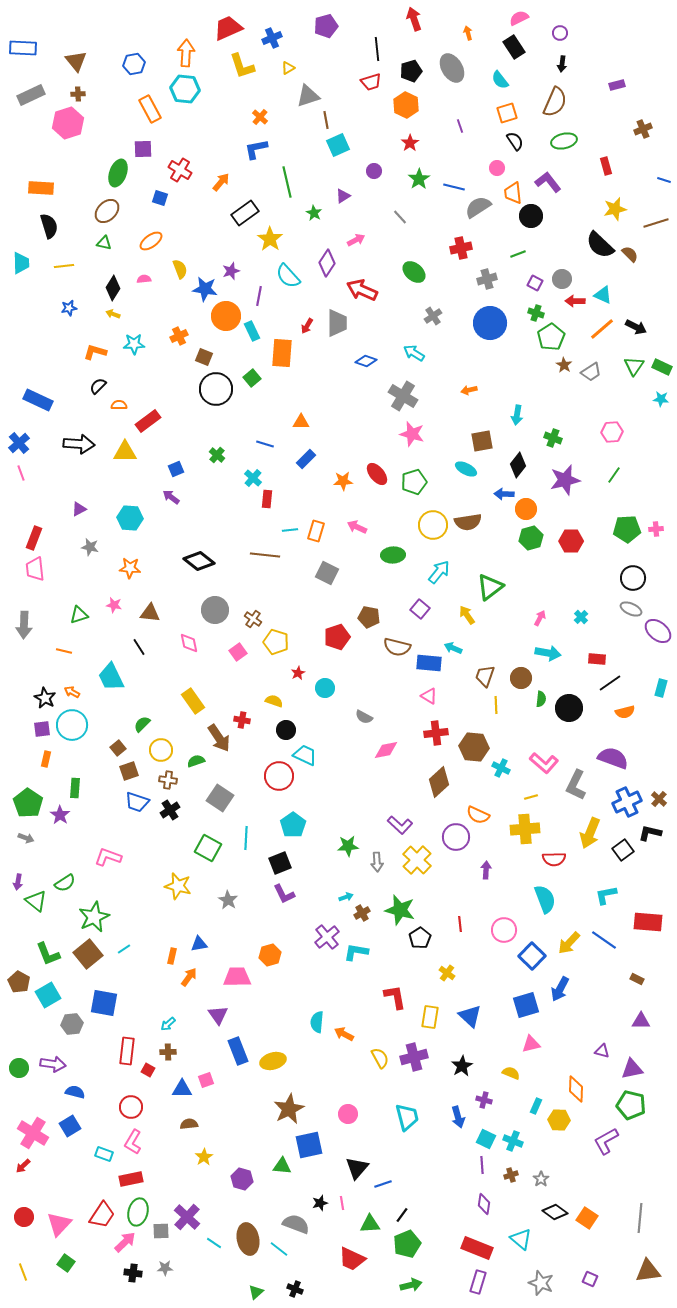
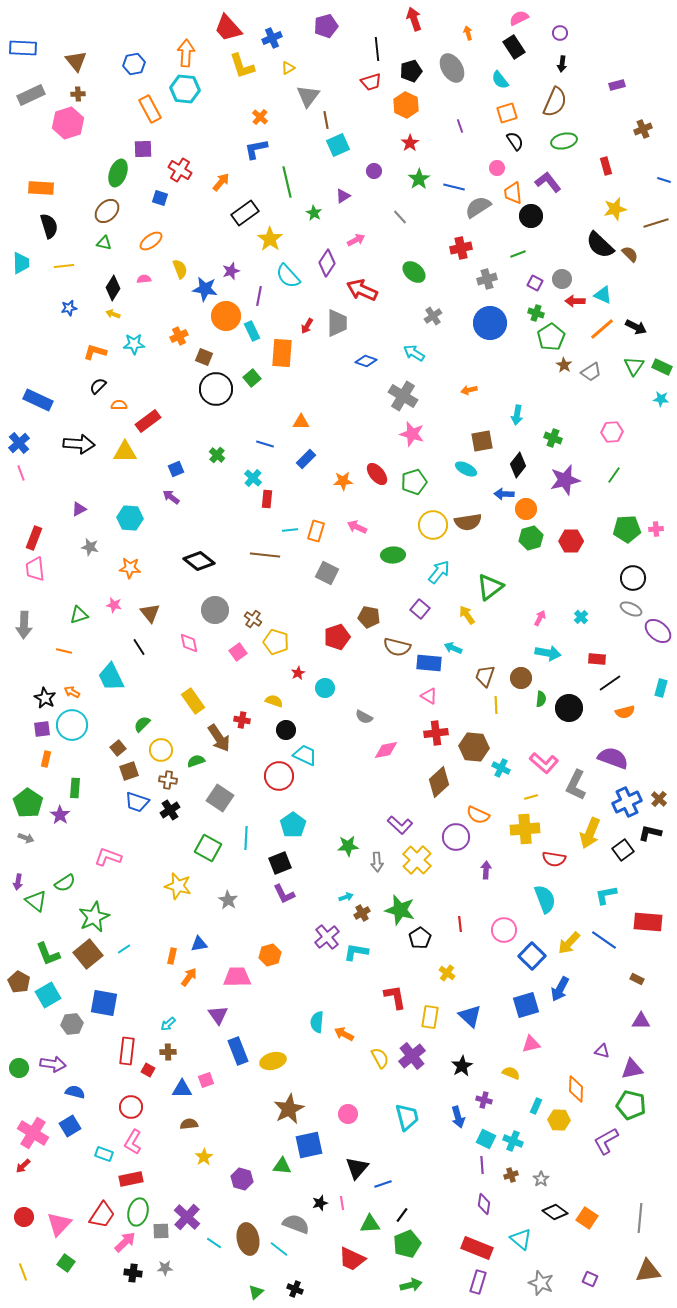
red trapezoid at (228, 28): rotated 108 degrees counterclockwise
gray triangle at (308, 96): rotated 35 degrees counterclockwise
brown triangle at (150, 613): rotated 45 degrees clockwise
red semicircle at (554, 859): rotated 10 degrees clockwise
purple cross at (414, 1057): moved 2 px left, 1 px up; rotated 24 degrees counterclockwise
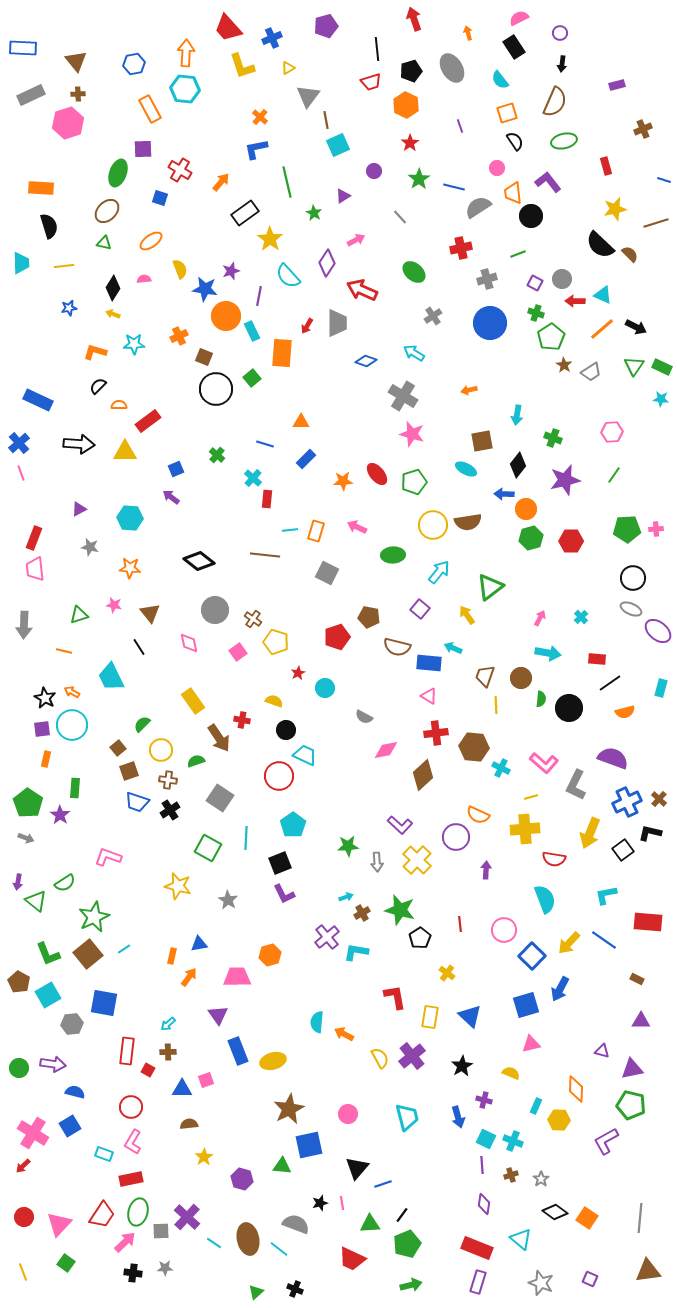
brown diamond at (439, 782): moved 16 px left, 7 px up
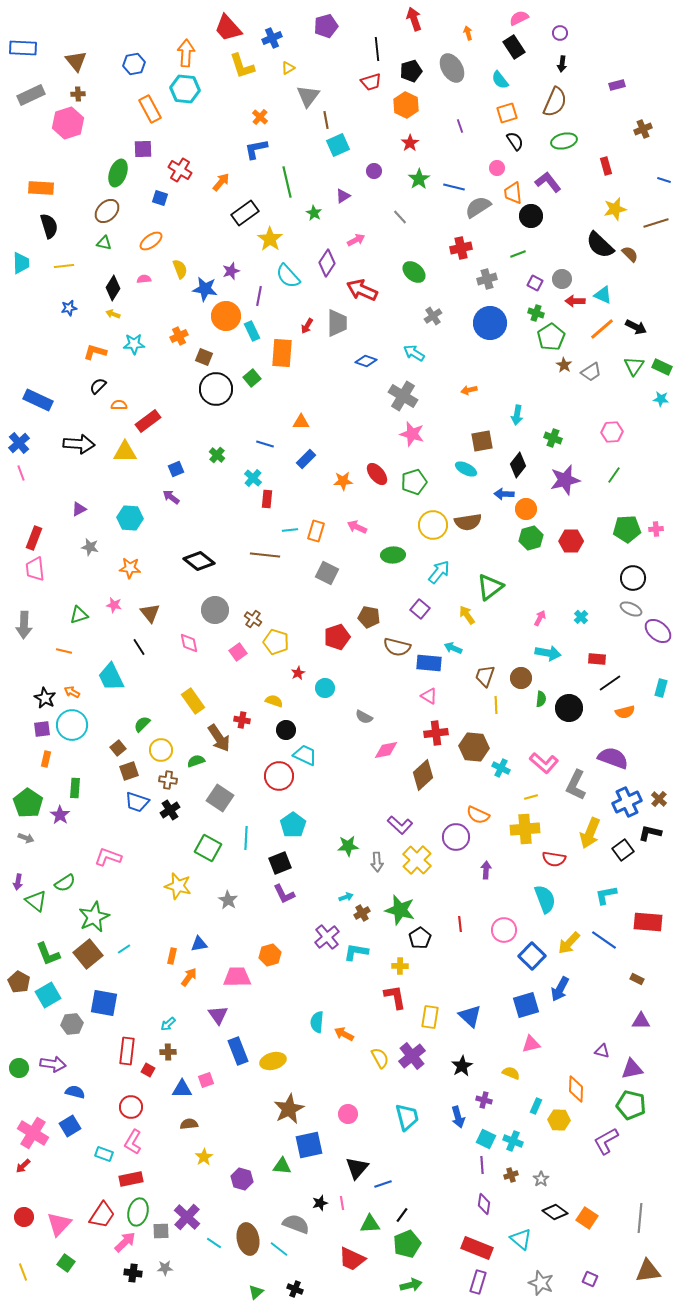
yellow cross at (447, 973): moved 47 px left, 7 px up; rotated 35 degrees counterclockwise
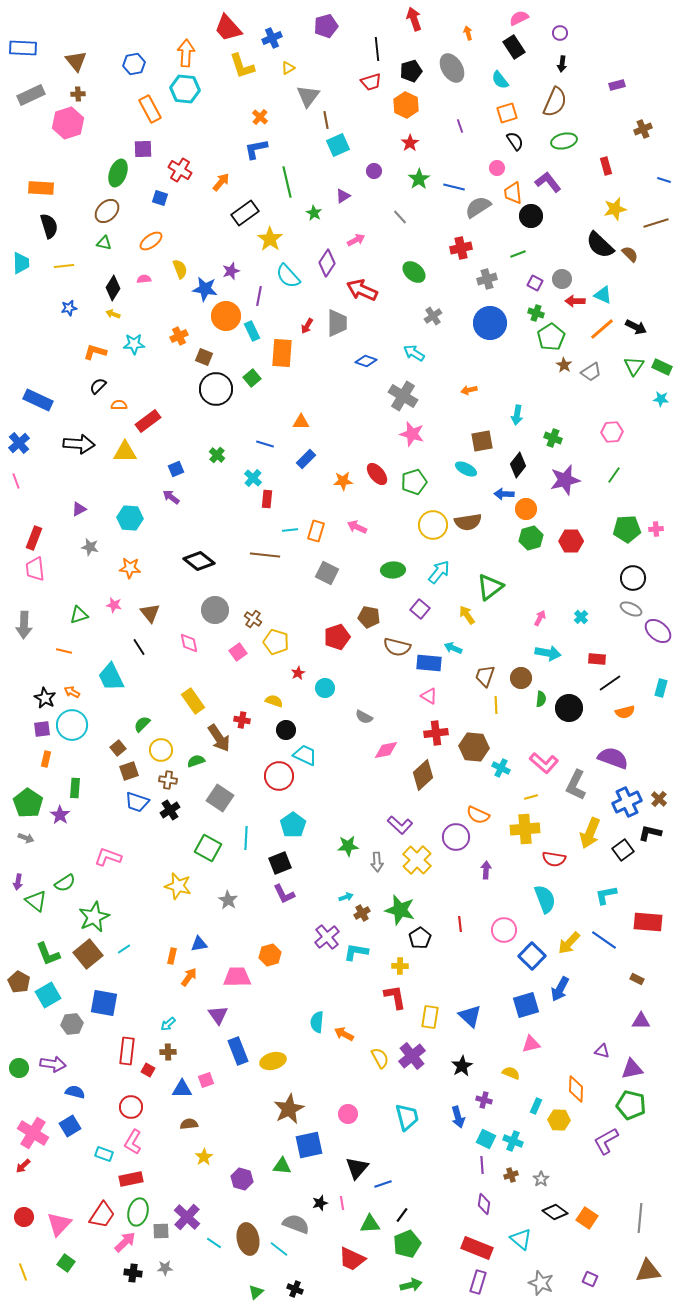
pink line at (21, 473): moved 5 px left, 8 px down
green ellipse at (393, 555): moved 15 px down
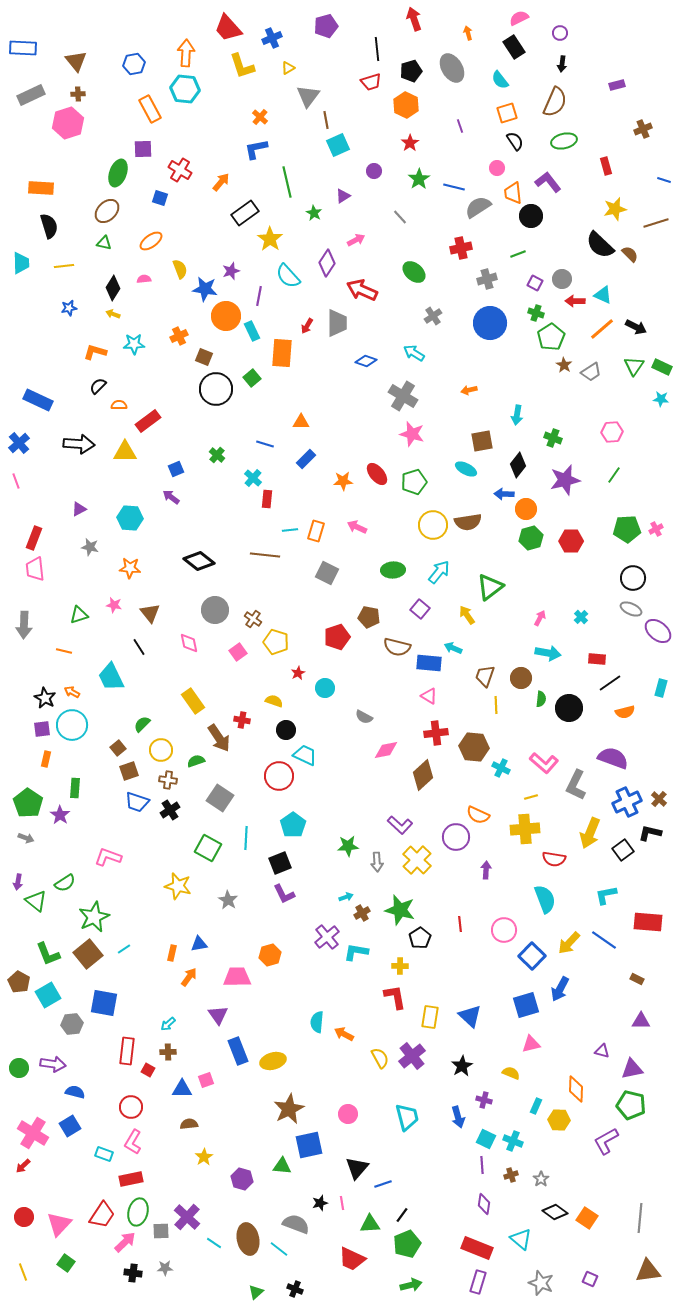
pink cross at (656, 529): rotated 24 degrees counterclockwise
orange rectangle at (172, 956): moved 3 px up
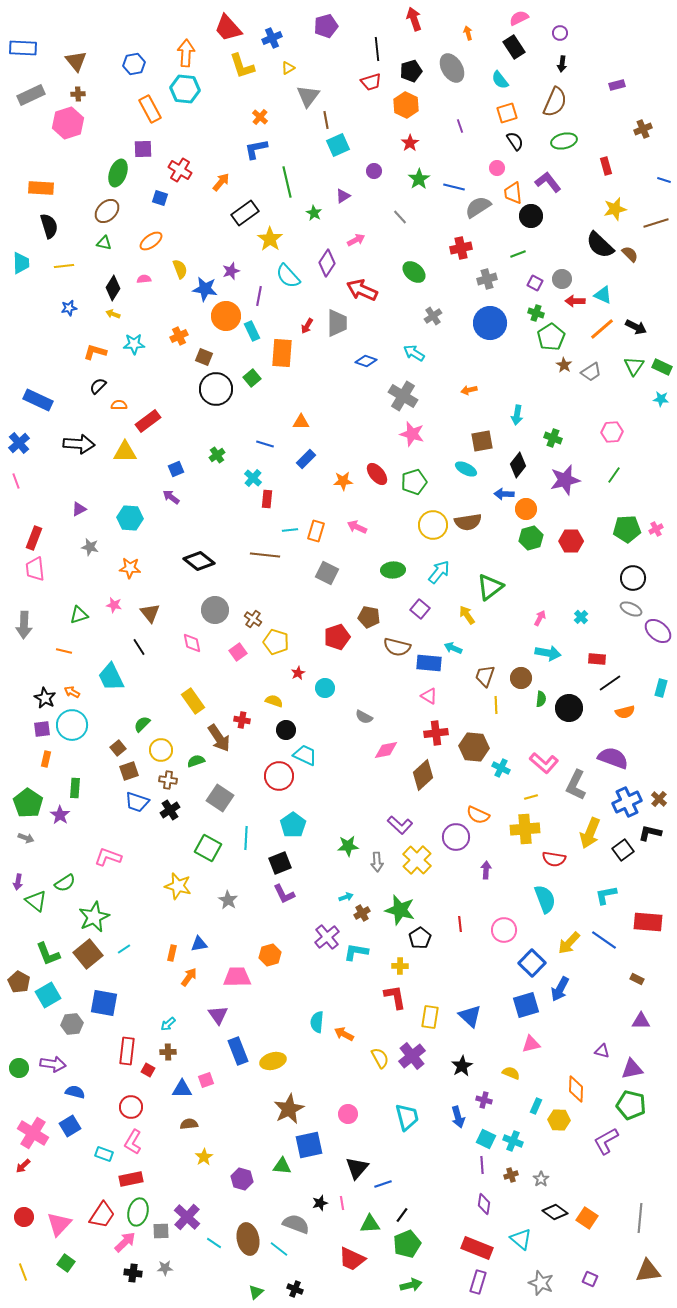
green cross at (217, 455): rotated 14 degrees clockwise
pink diamond at (189, 643): moved 3 px right
blue square at (532, 956): moved 7 px down
